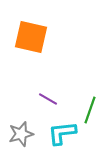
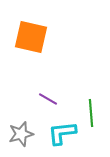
green line: moved 1 px right, 3 px down; rotated 24 degrees counterclockwise
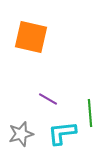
green line: moved 1 px left
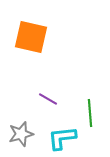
cyan L-shape: moved 5 px down
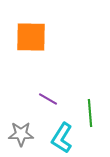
orange square: rotated 12 degrees counterclockwise
gray star: rotated 15 degrees clockwise
cyan L-shape: rotated 52 degrees counterclockwise
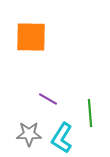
gray star: moved 8 px right
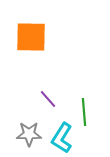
purple line: rotated 18 degrees clockwise
green line: moved 6 px left, 1 px up
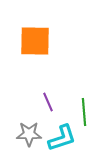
orange square: moved 4 px right, 4 px down
purple line: moved 3 px down; rotated 18 degrees clockwise
cyan L-shape: rotated 140 degrees counterclockwise
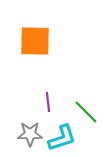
purple line: rotated 18 degrees clockwise
green line: moved 2 px right; rotated 40 degrees counterclockwise
gray star: moved 1 px right
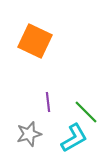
orange square: rotated 24 degrees clockwise
gray star: moved 1 px left; rotated 15 degrees counterclockwise
cyan L-shape: moved 12 px right; rotated 12 degrees counterclockwise
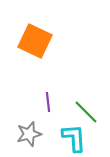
cyan L-shape: rotated 64 degrees counterclockwise
